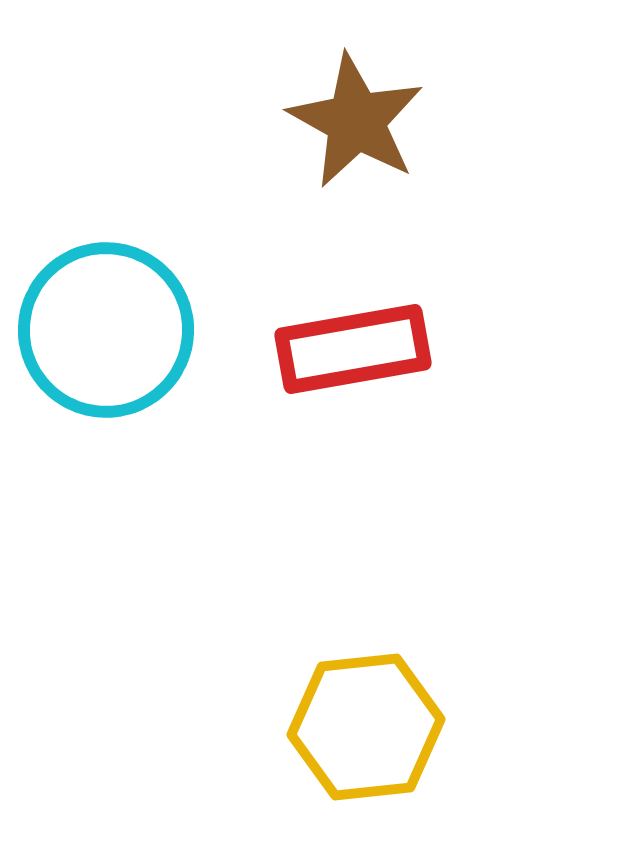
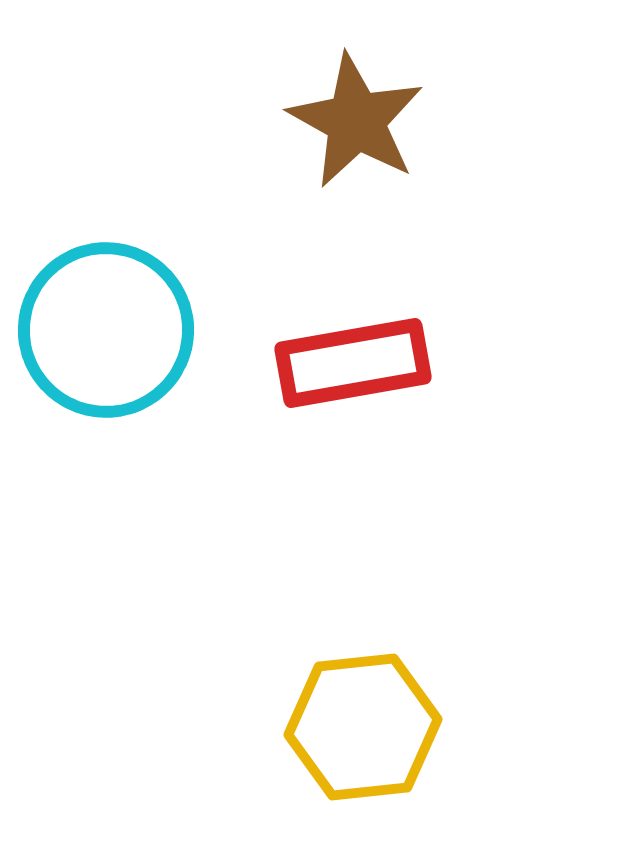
red rectangle: moved 14 px down
yellow hexagon: moved 3 px left
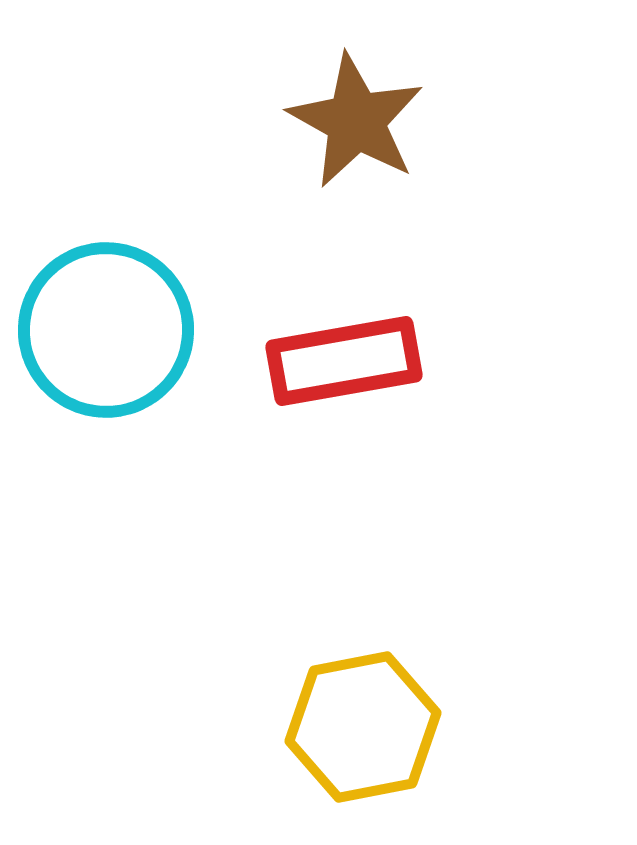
red rectangle: moved 9 px left, 2 px up
yellow hexagon: rotated 5 degrees counterclockwise
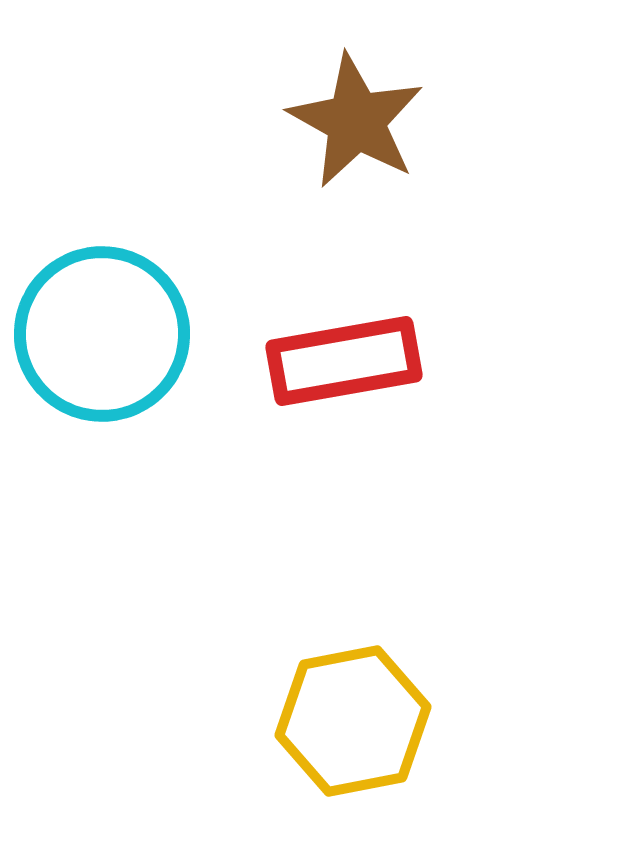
cyan circle: moved 4 px left, 4 px down
yellow hexagon: moved 10 px left, 6 px up
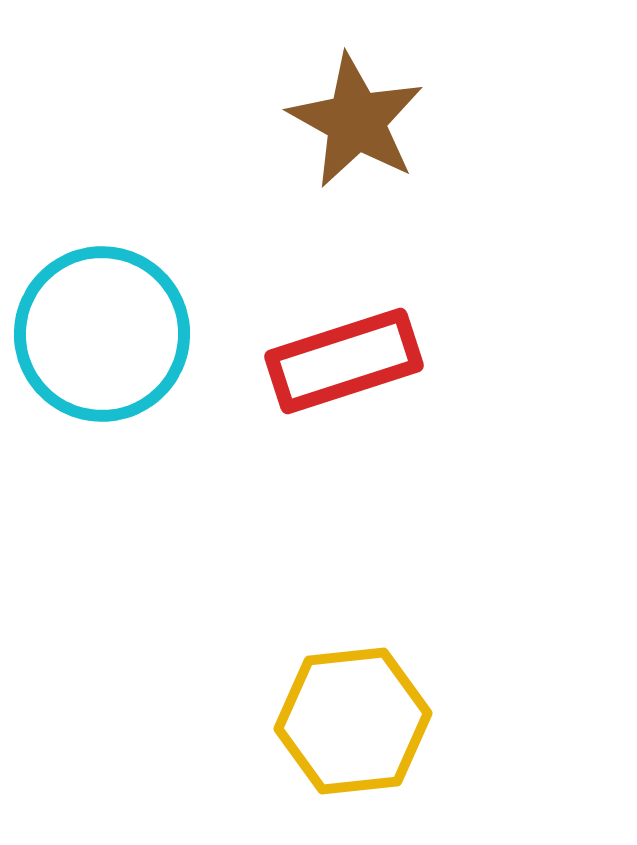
red rectangle: rotated 8 degrees counterclockwise
yellow hexagon: rotated 5 degrees clockwise
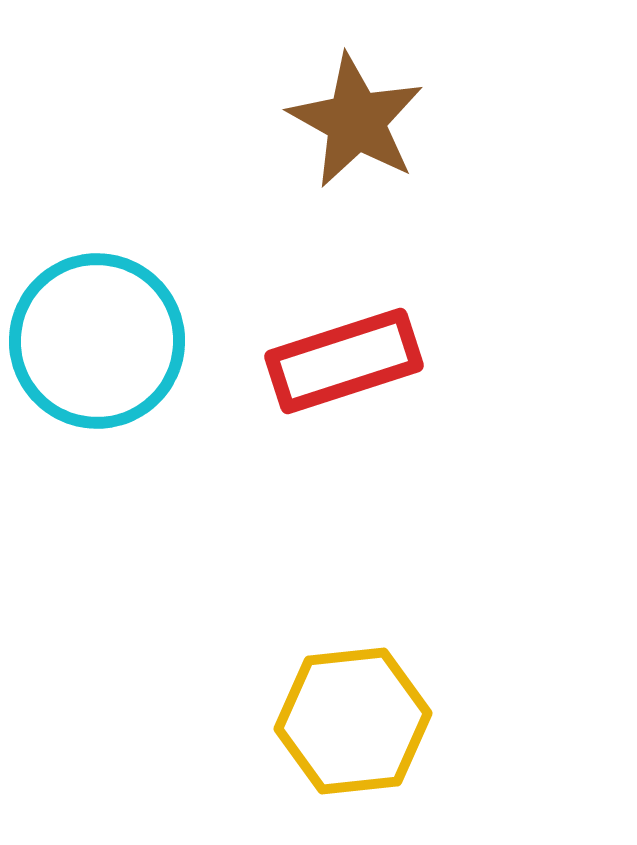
cyan circle: moved 5 px left, 7 px down
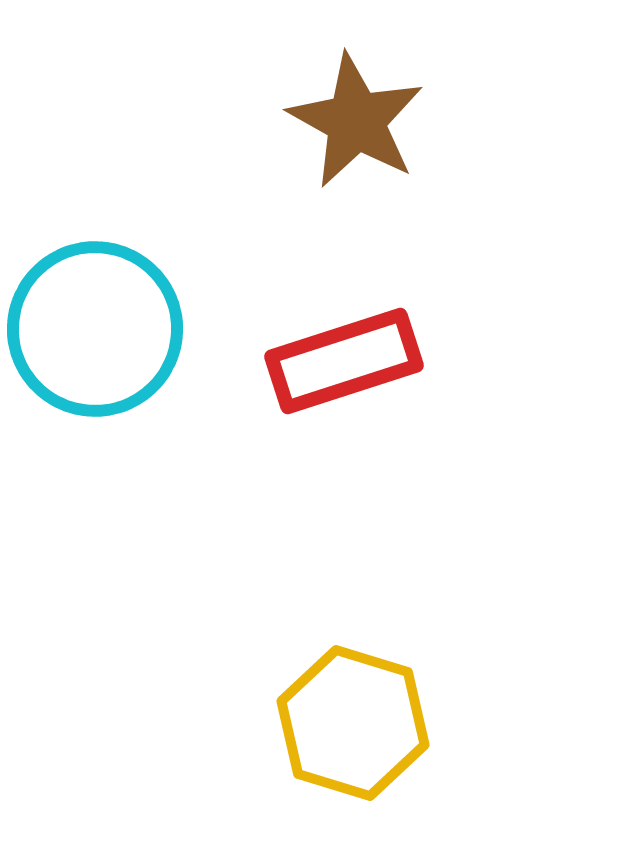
cyan circle: moved 2 px left, 12 px up
yellow hexagon: moved 2 px down; rotated 23 degrees clockwise
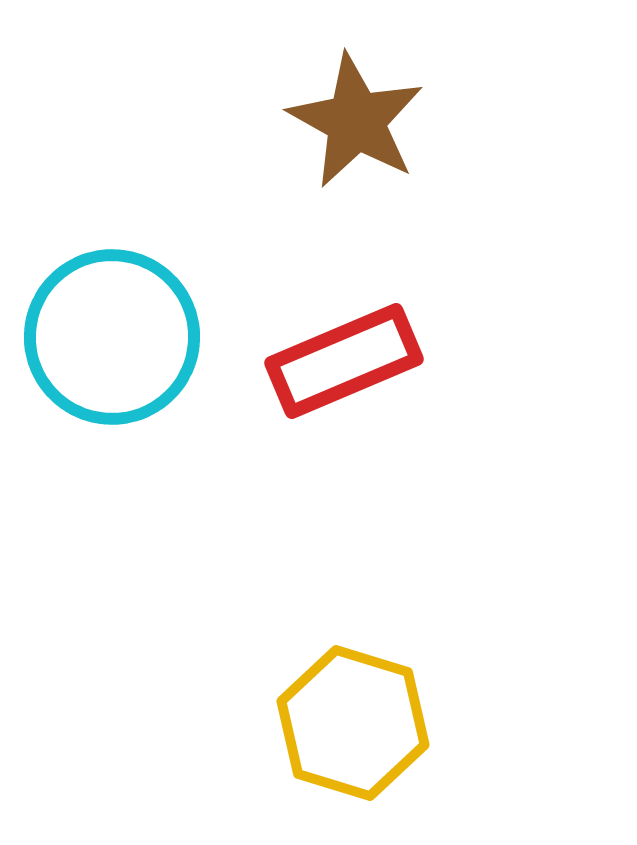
cyan circle: moved 17 px right, 8 px down
red rectangle: rotated 5 degrees counterclockwise
